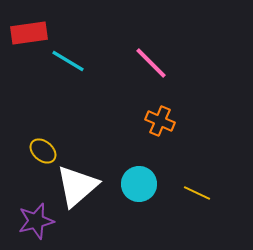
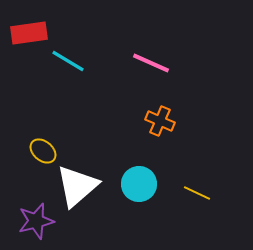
pink line: rotated 21 degrees counterclockwise
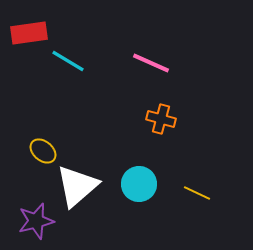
orange cross: moved 1 px right, 2 px up; rotated 8 degrees counterclockwise
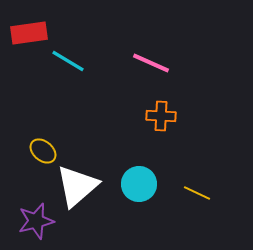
orange cross: moved 3 px up; rotated 12 degrees counterclockwise
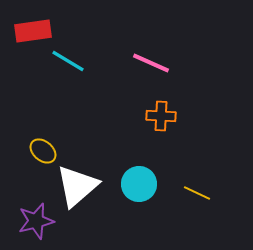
red rectangle: moved 4 px right, 2 px up
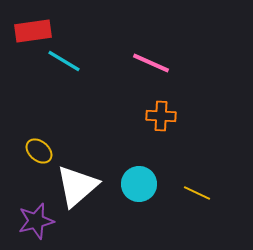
cyan line: moved 4 px left
yellow ellipse: moved 4 px left
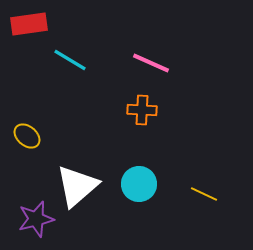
red rectangle: moved 4 px left, 7 px up
cyan line: moved 6 px right, 1 px up
orange cross: moved 19 px left, 6 px up
yellow ellipse: moved 12 px left, 15 px up
yellow line: moved 7 px right, 1 px down
purple star: moved 2 px up
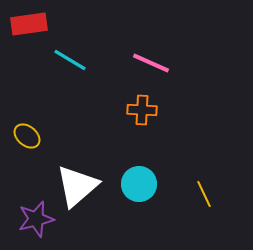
yellow line: rotated 40 degrees clockwise
